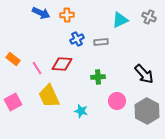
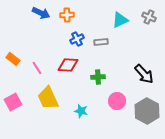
red diamond: moved 6 px right, 1 px down
yellow trapezoid: moved 1 px left, 2 px down
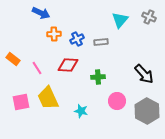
orange cross: moved 13 px left, 19 px down
cyan triangle: rotated 24 degrees counterclockwise
pink square: moved 8 px right; rotated 18 degrees clockwise
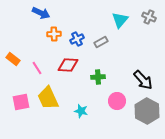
gray rectangle: rotated 24 degrees counterclockwise
black arrow: moved 1 px left, 6 px down
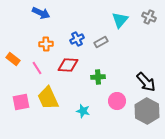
orange cross: moved 8 px left, 10 px down
black arrow: moved 3 px right, 2 px down
cyan star: moved 2 px right
